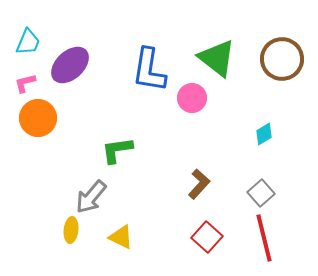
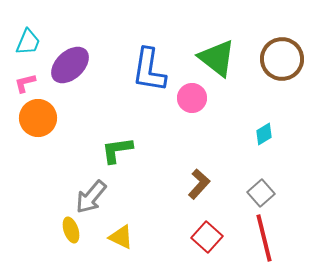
yellow ellipse: rotated 25 degrees counterclockwise
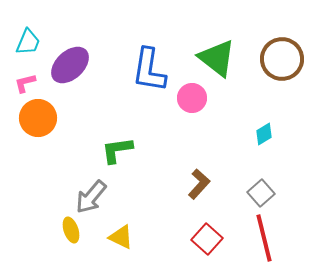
red square: moved 2 px down
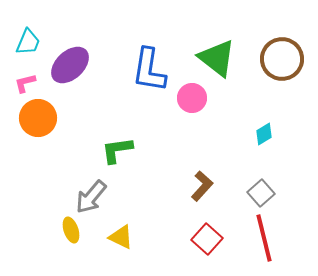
brown L-shape: moved 3 px right, 2 px down
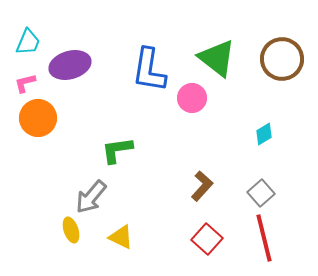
purple ellipse: rotated 27 degrees clockwise
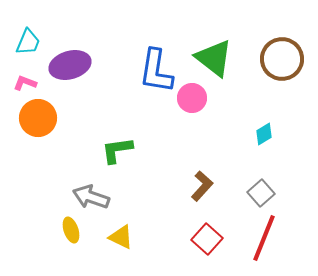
green triangle: moved 3 px left
blue L-shape: moved 7 px right, 1 px down
pink L-shape: rotated 35 degrees clockwise
gray arrow: rotated 69 degrees clockwise
red line: rotated 36 degrees clockwise
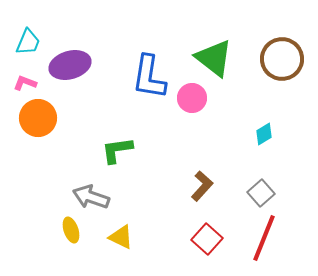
blue L-shape: moved 7 px left, 6 px down
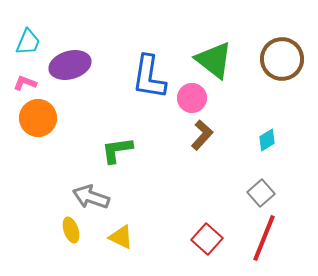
green triangle: moved 2 px down
cyan diamond: moved 3 px right, 6 px down
brown L-shape: moved 51 px up
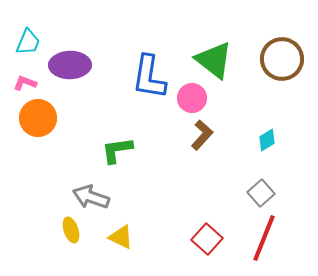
purple ellipse: rotated 15 degrees clockwise
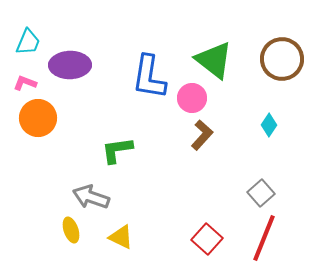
cyan diamond: moved 2 px right, 15 px up; rotated 25 degrees counterclockwise
